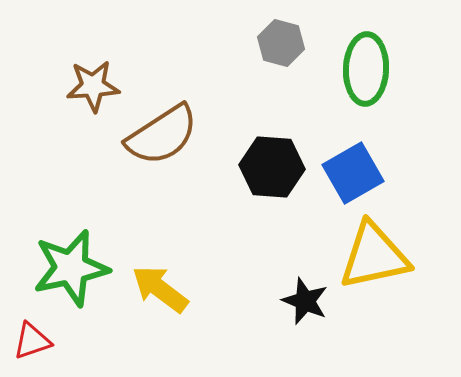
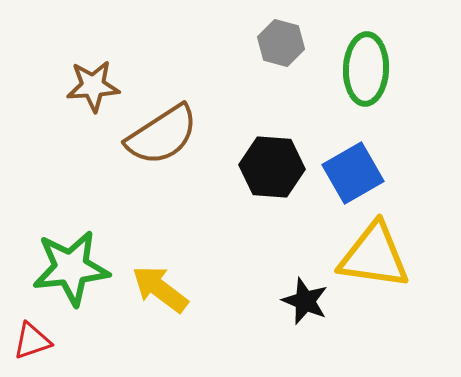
yellow triangle: rotated 20 degrees clockwise
green star: rotated 6 degrees clockwise
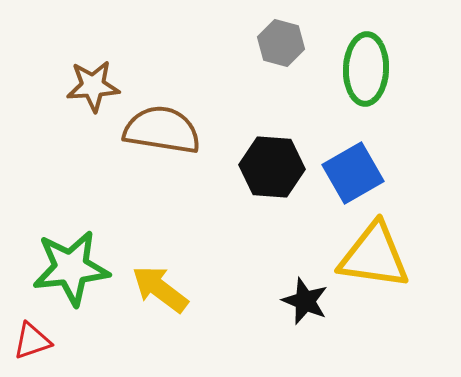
brown semicircle: moved 5 px up; rotated 138 degrees counterclockwise
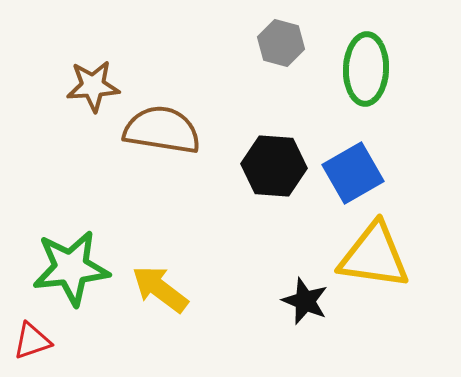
black hexagon: moved 2 px right, 1 px up
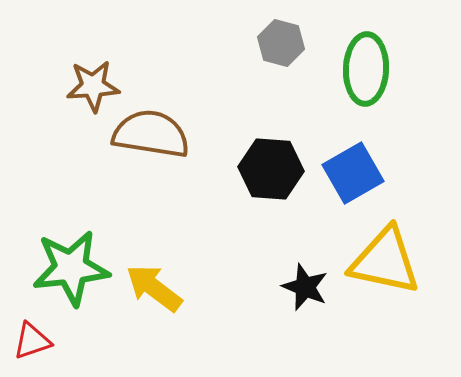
brown semicircle: moved 11 px left, 4 px down
black hexagon: moved 3 px left, 3 px down
yellow triangle: moved 11 px right, 5 px down; rotated 4 degrees clockwise
yellow arrow: moved 6 px left, 1 px up
black star: moved 14 px up
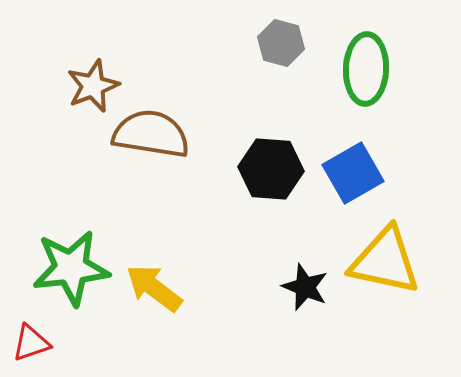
brown star: rotated 18 degrees counterclockwise
red triangle: moved 1 px left, 2 px down
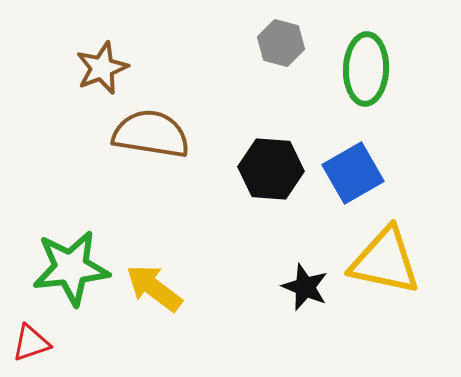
brown star: moved 9 px right, 18 px up
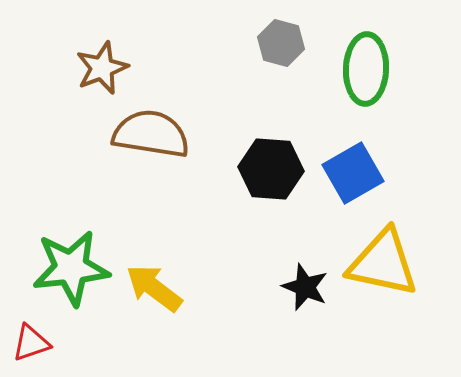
yellow triangle: moved 2 px left, 2 px down
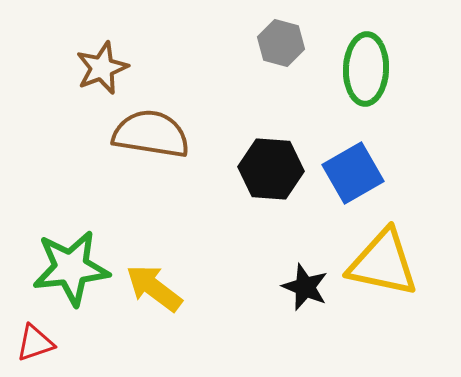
red triangle: moved 4 px right
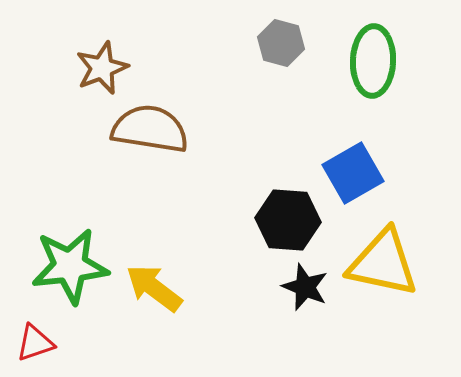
green ellipse: moved 7 px right, 8 px up
brown semicircle: moved 1 px left, 5 px up
black hexagon: moved 17 px right, 51 px down
green star: moved 1 px left, 2 px up
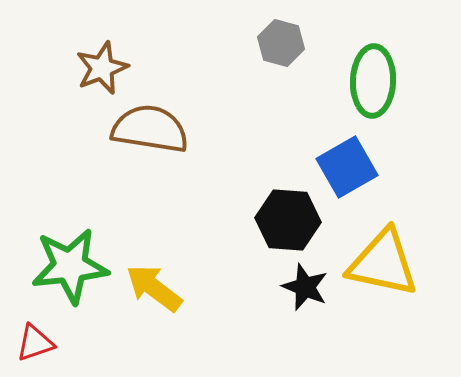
green ellipse: moved 20 px down
blue square: moved 6 px left, 6 px up
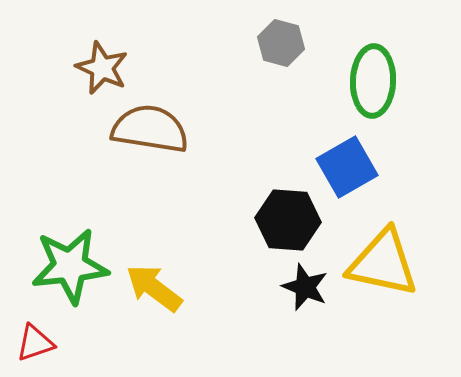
brown star: rotated 26 degrees counterclockwise
